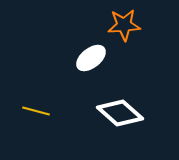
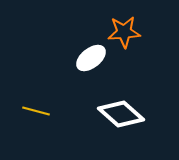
orange star: moved 7 px down
white diamond: moved 1 px right, 1 px down
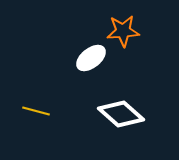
orange star: moved 1 px left, 1 px up
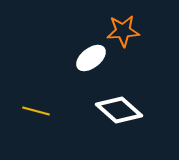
white diamond: moved 2 px left, 4 px up
